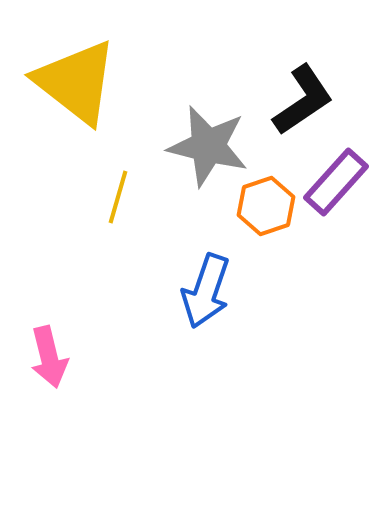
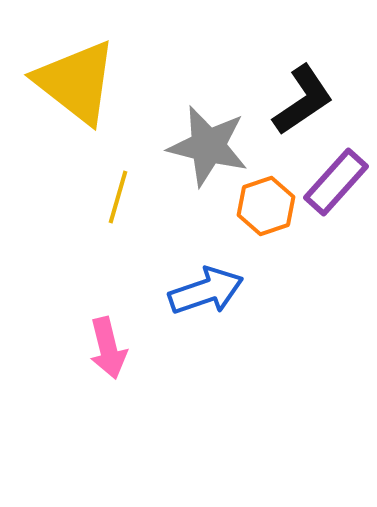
blue arrow: rotated 128 degrees counterclockwise
pink arrow: moved 59 px right, 9 px up
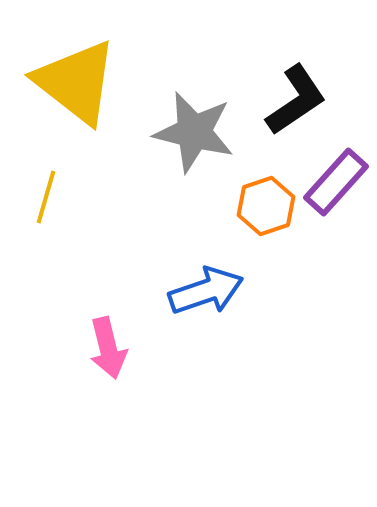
black L-shape: moved 7 px left
gray star: moved 14 px left, 14 px up
yellow line: moved 72 px left
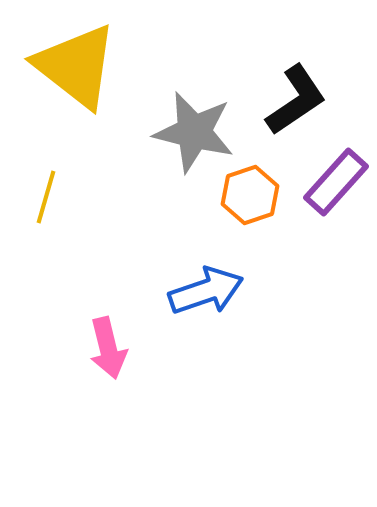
yellow triangle: moved 16 px up
orange hexagon: moved 16 px left, 11 px up
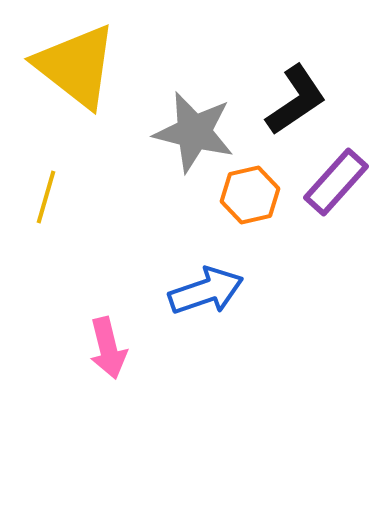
orange hexagon: rotated 6 degrees clockwise
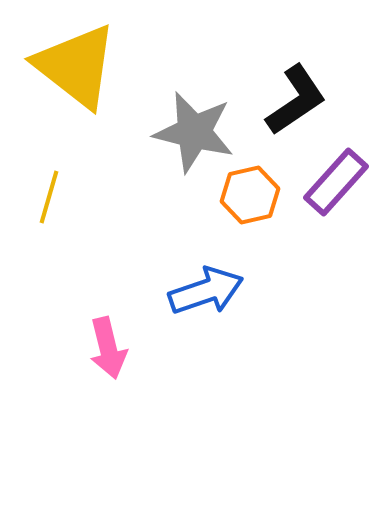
yellow line: moved 3 px right
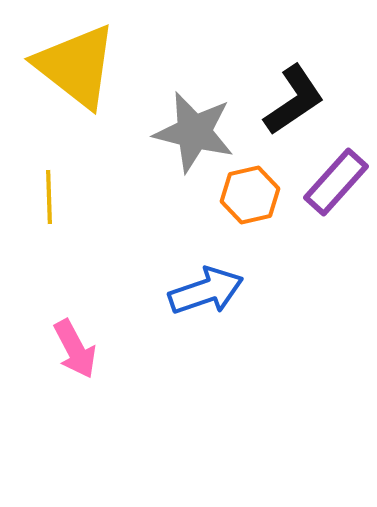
black L-shape: moved 2 px left
yellow line: rotated 18 degrees counterclockwise
pink arrow: moved 33 px left, 1 px down; rotated 14 degrees counterclockwise
